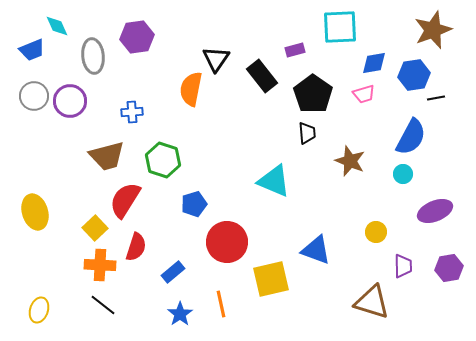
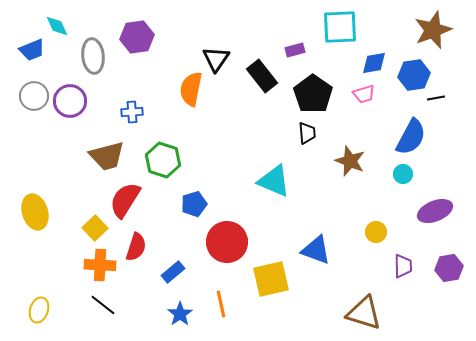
brown triangle at (372, 302): moved 8 px left, 11 px down
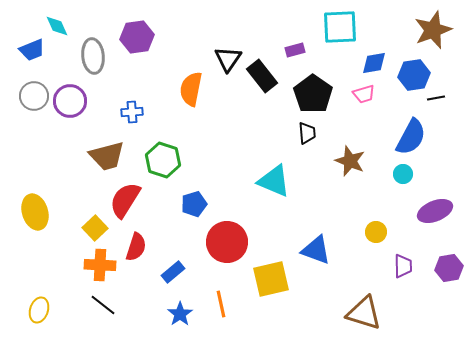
black triangle at (216, 59): moved 12 px right
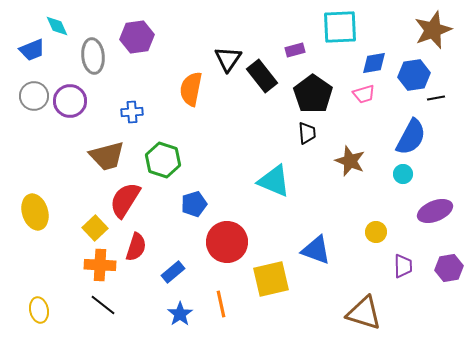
yellow ellipse at (39, 310): rotated 30 degrees counterclockwise
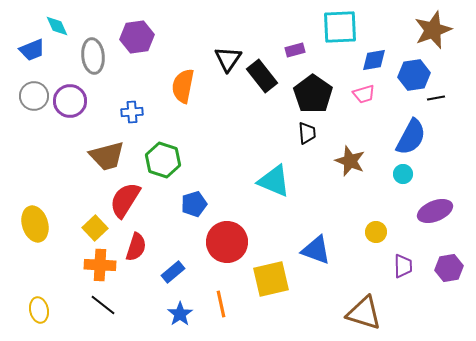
blue diamond at (374, 63): moved 3 px up
orange semicircle at (191, 89): moved 8 px left, 3 px up
yellow ellipse at (35, 212): moved 12 px down
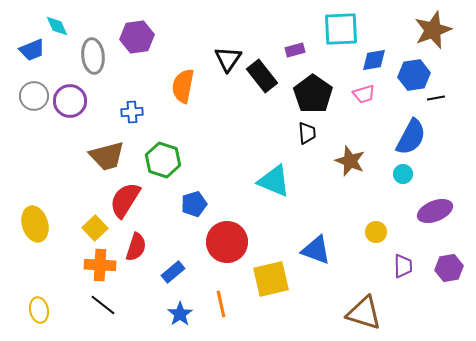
cyan square at (340, 27): moved 1 px right, 2 px down
